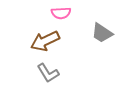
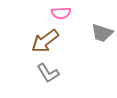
gray trapezoid: rotated 15 degrees counterclockwise
brown arrow: rotated 12 degrees counterclockwise
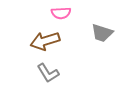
brown arrow: rotated 20 degrees clockwise
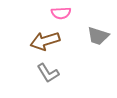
gray trapezoid: moved 4 px left, 3 px down
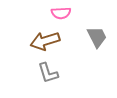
gray trapezoid: moved 1 px left, 1 px down; rotated 135 degrees counterclockwise
gray L-shape: rotated 15 degrees clockwise
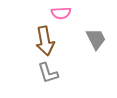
gray trapezoid: moved 1 px left, 2 px down
brown arrow: rotated 84 degrees counterclockwise
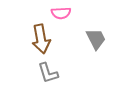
brown arrow: moved 4 px left, 2 px up
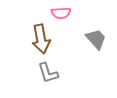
gray trapezoid: rotated 15 degrees counterclockwise
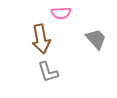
gray L-shape: moved 1 px up
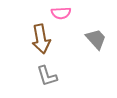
gray L-shape: moved 1 px left, 4 px down
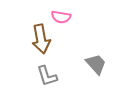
pink semicircle: moved 4 px down; rotated 12 degrees clockwise
gray trapezoid: moved 25 px down
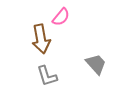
pink semicircle: rotated 60 degrees counterclockwise
